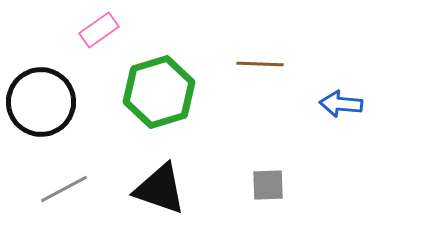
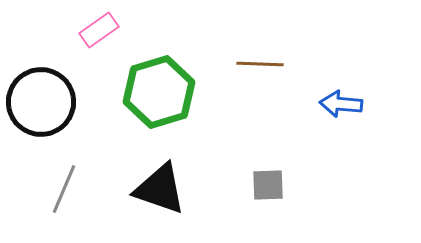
gray line: rotated 39 degrees counterclockwise
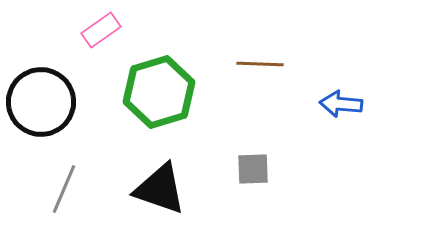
pink rectangle: moved 2 px right
gray square: moved 15 px left, 16 px up
